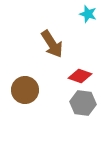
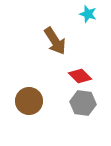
brown arrow: moved 3 px right, 3 px up
red diamond: rotated 25 degrees clockwise
brown circle: moved 4 px right, 11 px down
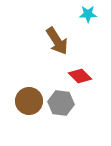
cyan star: rotated 18 degrees counterclockwise
brown arrow: moved 2 px right
gray hexagon: moved 22 px left
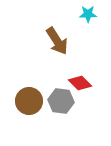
red diamond: moved 7 px down
gray hexagon: moved 2 px up
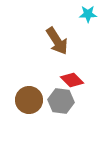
red diamond: moved 8 px left, 3 px up
brown circle: moved 1 px up
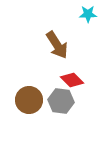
brown arrow: moved 4 px down
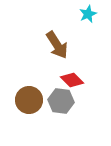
cyan star: rotated 24 degrees counterclockwise
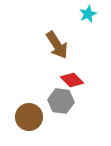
brown circle: moved 17 px down
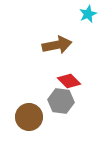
brown arrow: rotated 68 degrees counterclockwise
red diamond: moved 3 px left, 1 px down
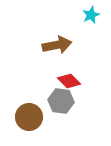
cyan star: moved 3 px right, 1 px down
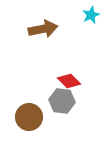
brown arrow: moved 14 px left, 16 px up
gray hexagon: moved 1 px right
